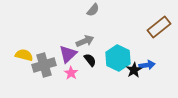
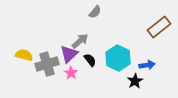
gray semicircle: moved 2 px right, 2 px down
gray arrow: moved 5 px left; rotated 18 degrees counterclockwise
purple triangle: moved 1 px right
gray cross: moved 3 px right, 1 px up
black star: moved 1 px right, 11 px down
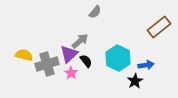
black semicircle: moved 4 px left, 1 px down
blue arrow: moved 1 px left
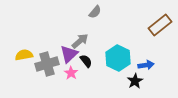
brown rectangle: moved 1 px right, 2 px up
yellow semicircle: rotated 24 degrees counterclockwise
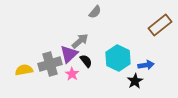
yellow semicircle: moved 15 px down
gray cross: moved 3 px right
pink star: moved 1 px right, 1 px down
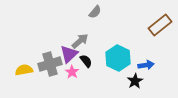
pink star: moved 2 px up
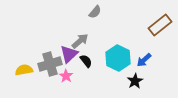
blue arrow: moved 2 px left, 5 px up; rotated 147 degrees clockwise
pink star: moved 6 px left, 4 px down
